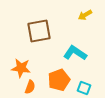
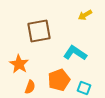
orange star: moved 2 px left, 4 px up; rotated 24 degrees clockwise
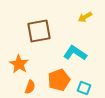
yellow arrow: moved 2 px down
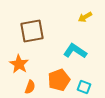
brown square: moved 7 px left
cyan L-shape: moved 2 px up
cyan square: moved 1 px up
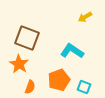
brown square: moved 5 px left, 7 px down; rotated 30 degrees clockwise
cyan L-shape: moved 3 px left
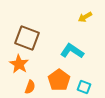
orange pentagon: rotated 15 degrees counterclockwise
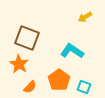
orange semicircle: rotated 24 degrees clockwise
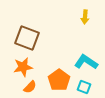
yellow arrow: rotated 56 degrees counterclockwise
cyan L-shape: moved 14 px right, 11 px down
orange star: moved 4 px right, 3 px down; rotated 30 degrees clockwise
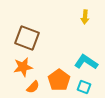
orange semicircle: moved 3 px right
